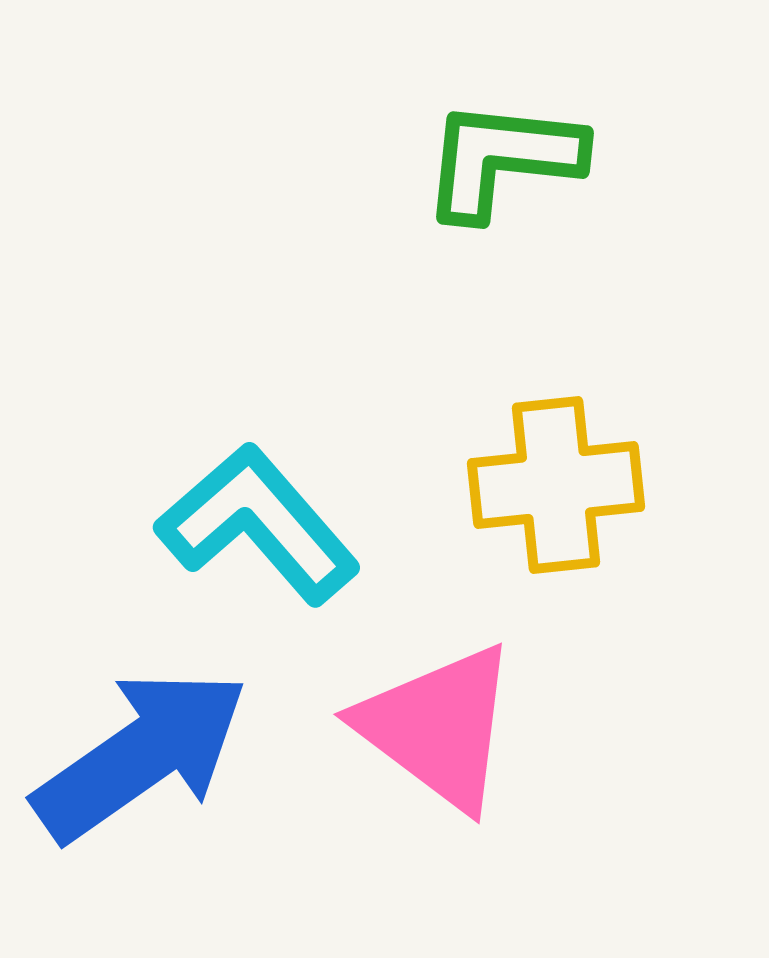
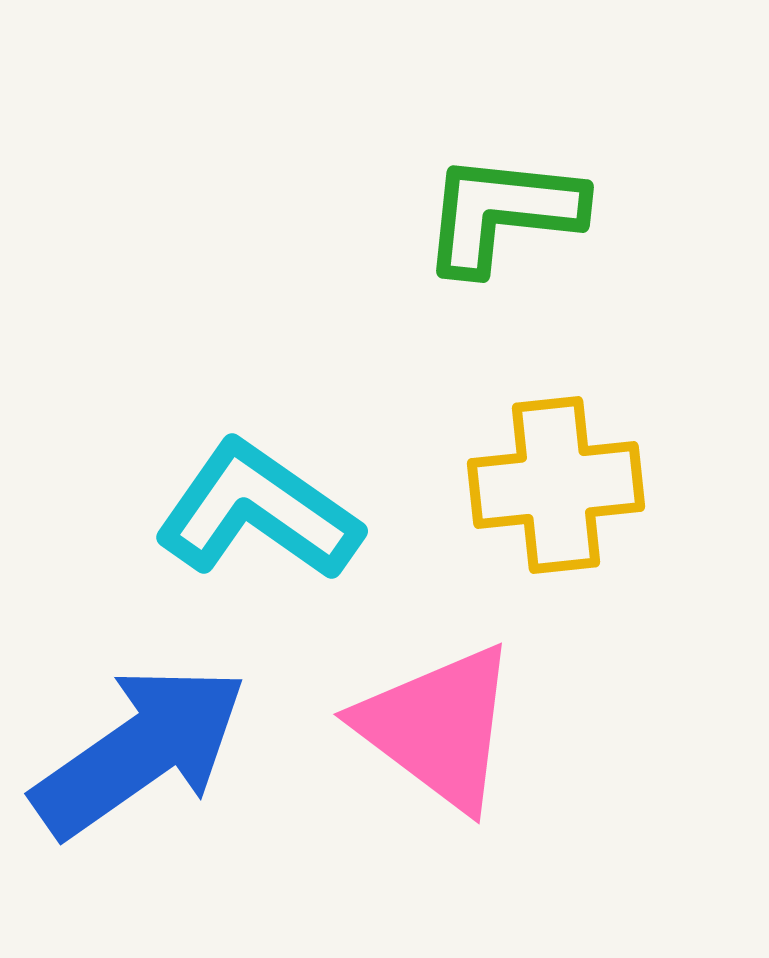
green L-shape: moved 54 px down
cyan L-shape: moved 13 px up; rotated 14 degrees counterclockwise
blue arrow: moved 1 px left, 4 px up
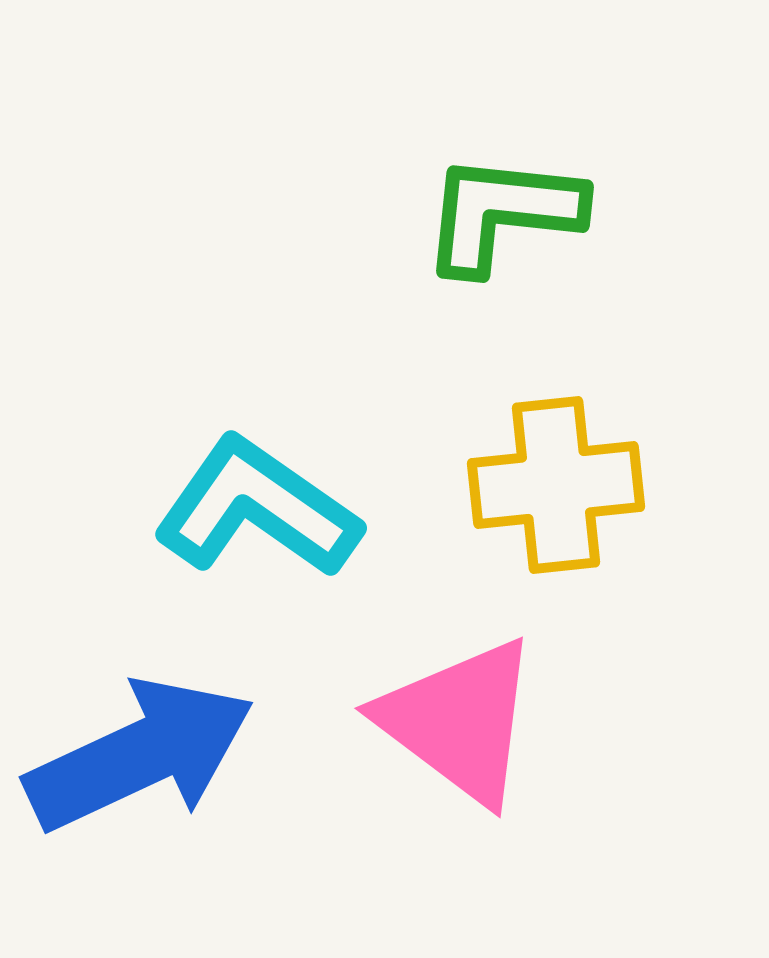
cyan L-shape: moved 1 px left, 3 px up
pink triangle: moved 21 px right, 6 px up
blue arrow: moved 4 px down; rotated 10 degrees clockwise
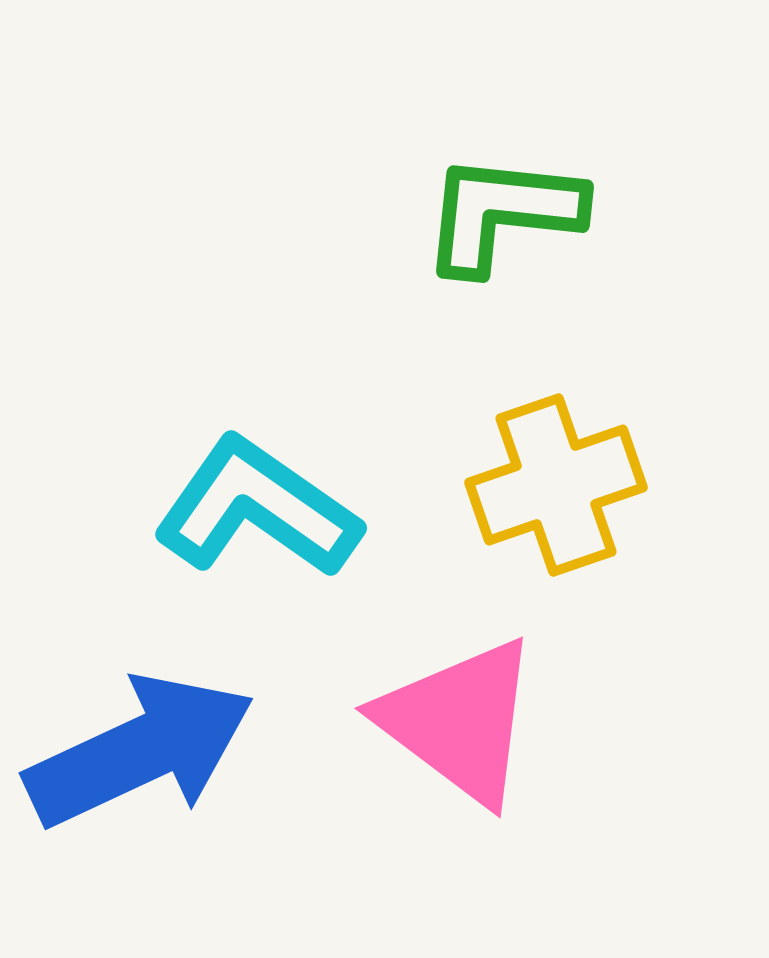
yellow cross: rotated 13 degrees counterclockwise
blue arrow: moved 4 px up
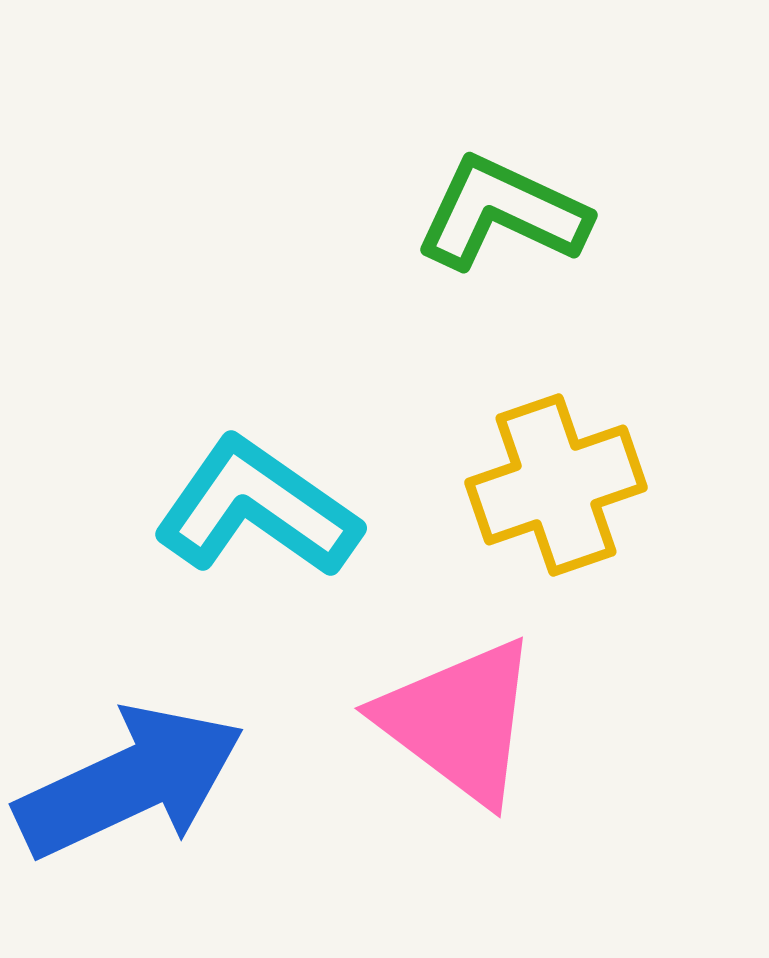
green L-shape: rotated 19 degrees clockwise
blue arrow: moved 10 px left, 31 px down
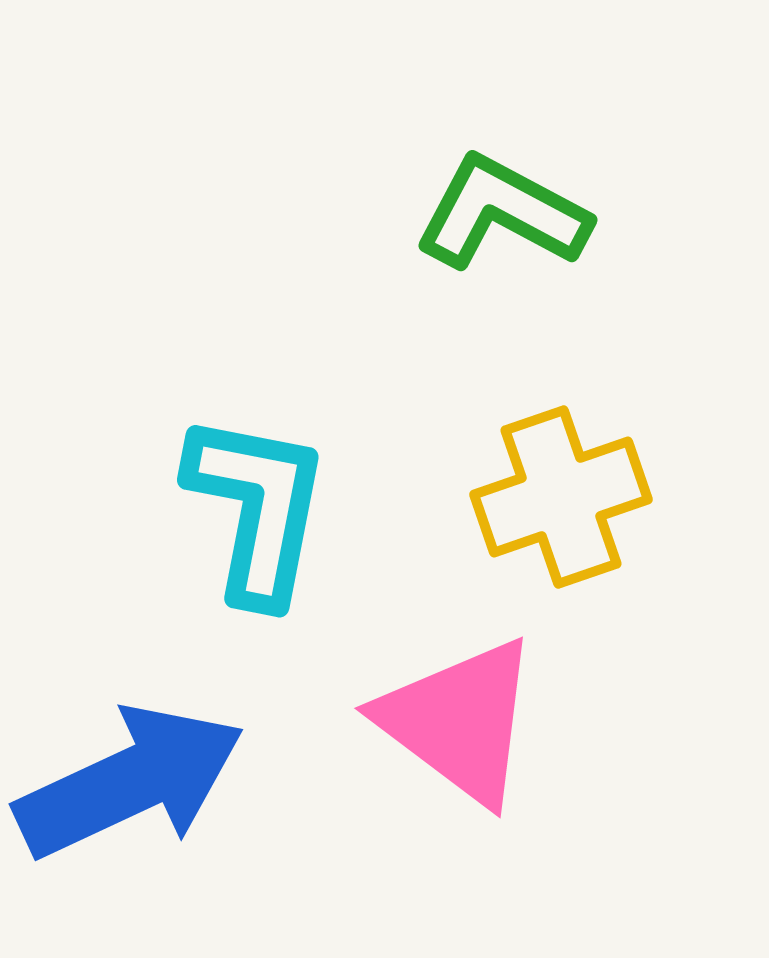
green L-shape: rotated 3 degrees clockwise
yellow cross: moved 5 px right, 12 px down
cyan L-shape: rotated 66 degrees clockwise
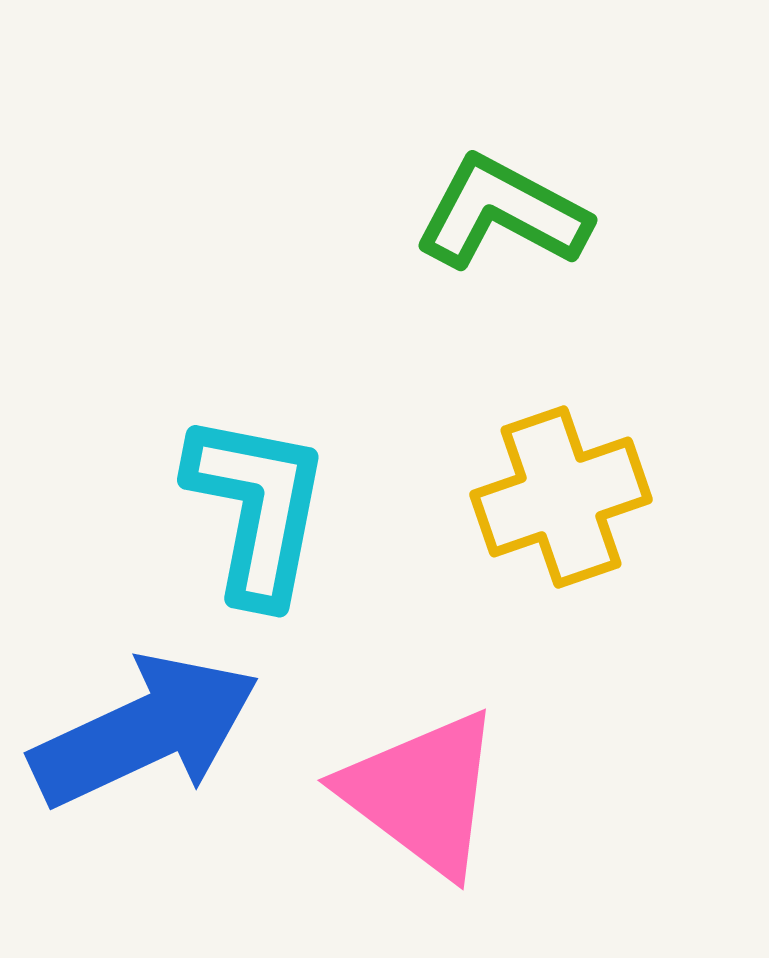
pink triangle: moved 37 px left, 72 px down
blue arrow: moved 15 px right, 51 px up
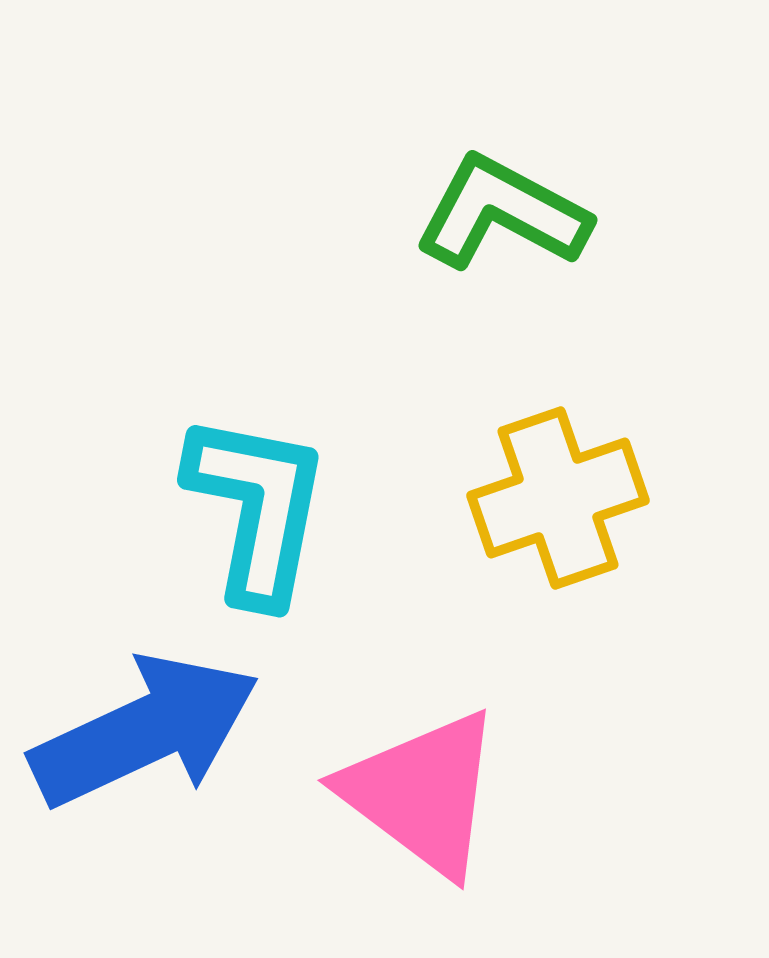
yellow cross: moved 3 px left, 1 px down
